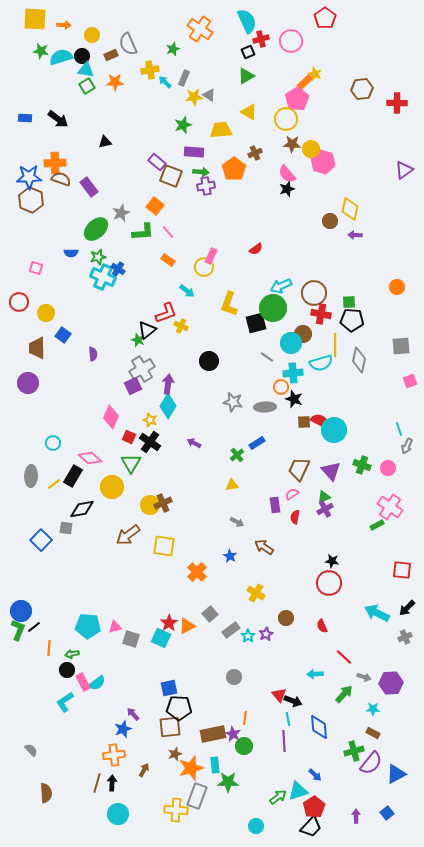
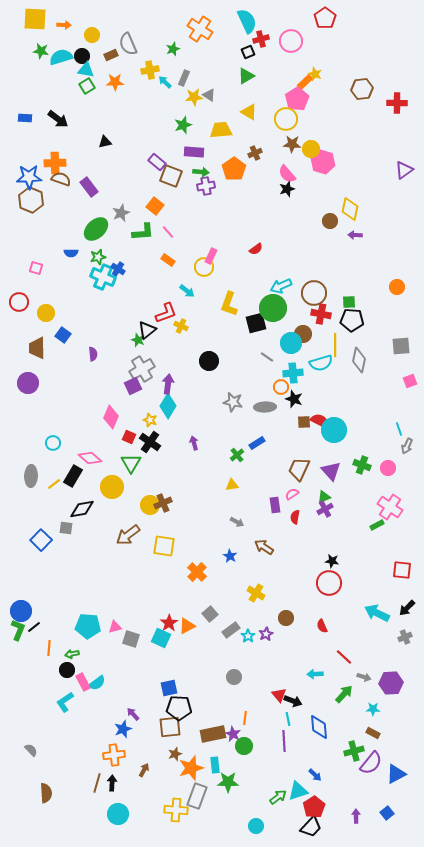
purple arrow at (194, 443): rotated 48 degrees clockwise
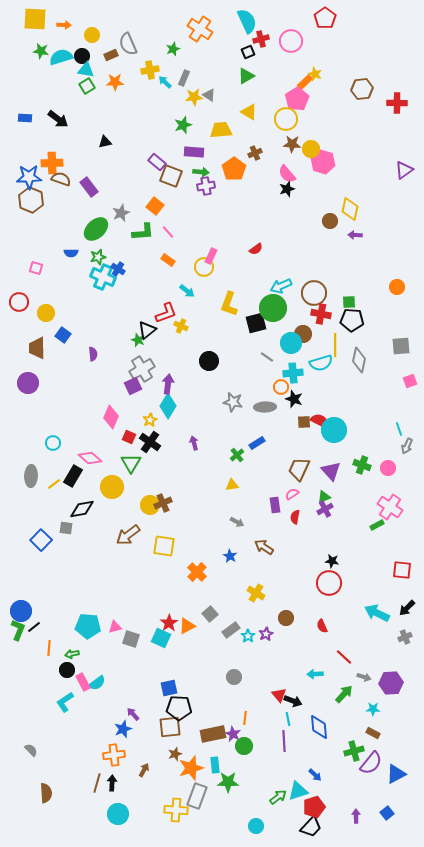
orange cross at (55, 163): moved 3 px left
yellow star at (150, 420): rotated 24 degrees clockwise
red pentagon at (314, 807): rotated 15 degrees clockwise
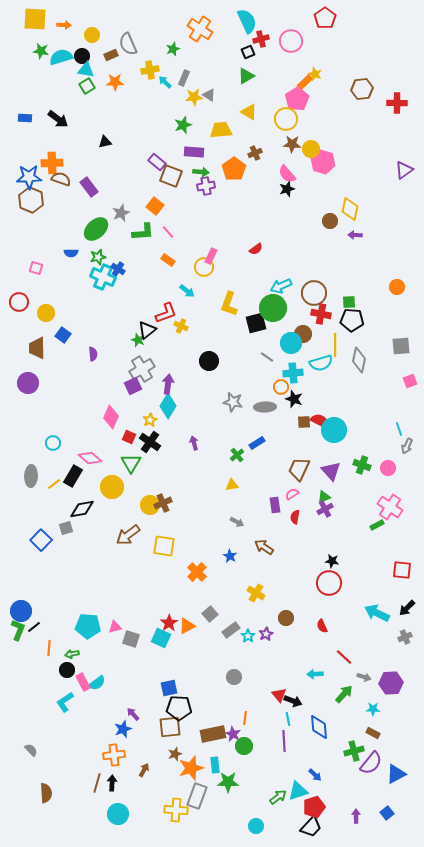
gray square at (66, 528): rotated 24 degrees counterclockwise
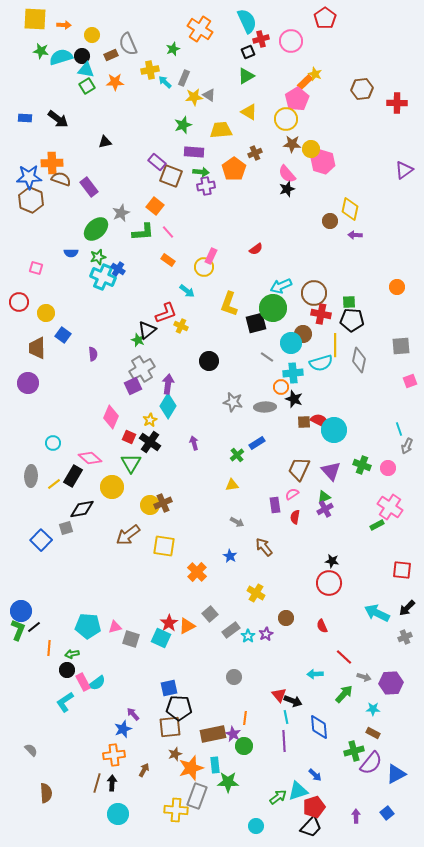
brown arrow at (264, 547): rotated 18 degrees clockwise
cyan line at (288, 719): moved 2 px left, 2 px up
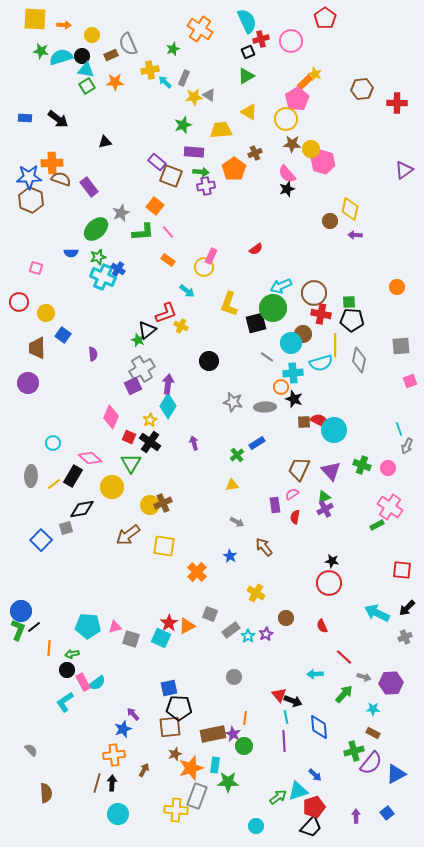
gray square at (210, 614): rotated 28 degrees counterclockwise
cyan rectangle at (215, 765): rotated 14 degrees clockwise
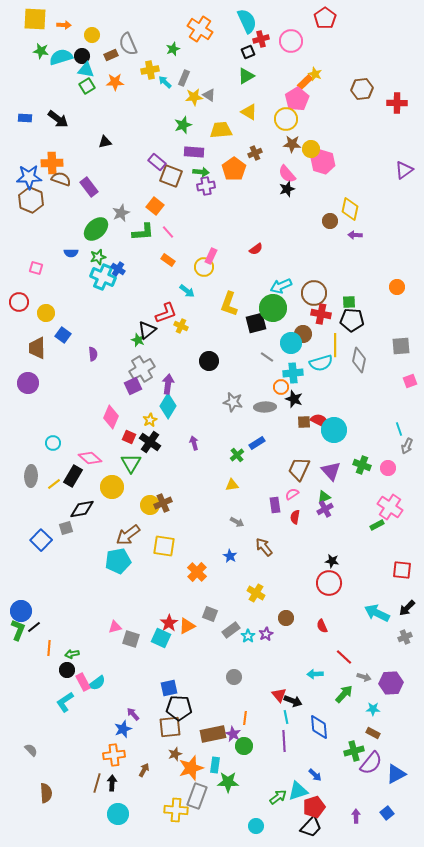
cyan pentagon at (88, 626): moved 30 px right, 65 px up; rotated 15 degrees counterclockwise
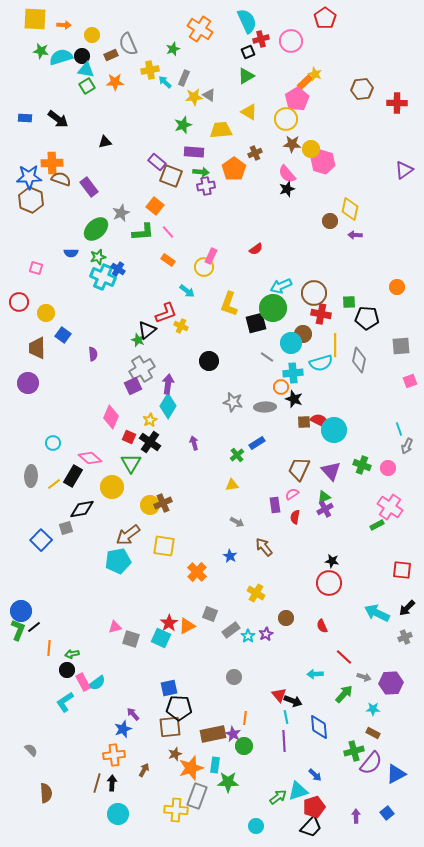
black pentagon at (352, 320): moved 15 px right, 2 px up
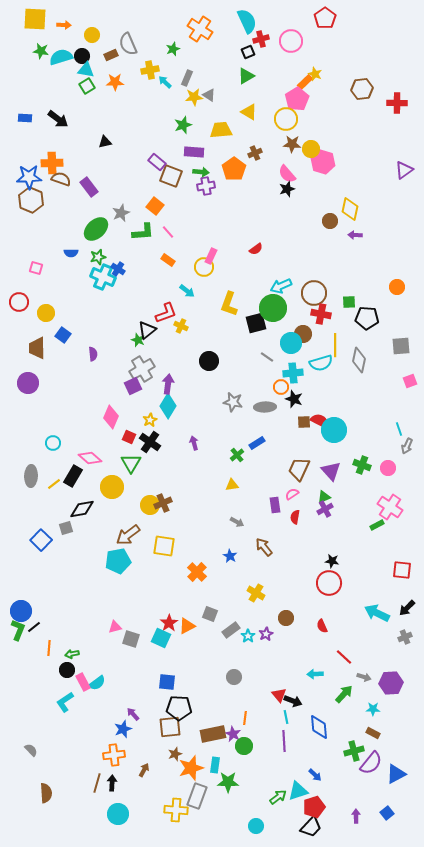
gray rectangle at (184, 78): moved 3 px right
blue square at (169, 688): moved 2 px left, 6 px up; rotated 18 degrees clockwise
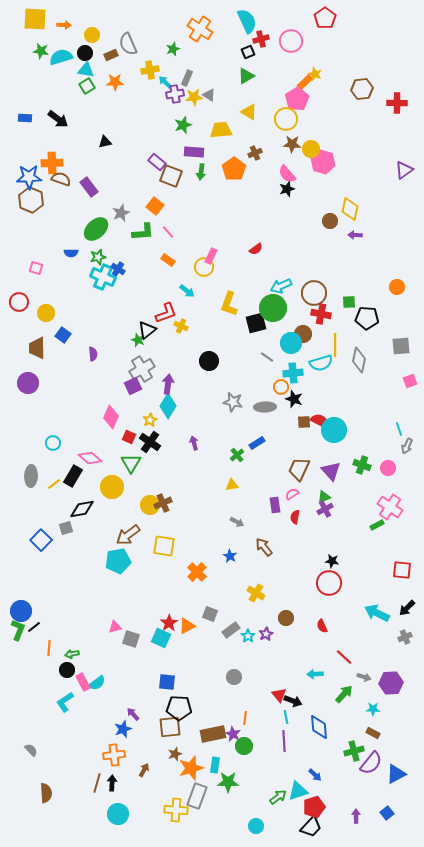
black circle at (82, 56): moved 3 px right, 3 px up
green arrow at (201, 172): rotated 91 degrees clockwise
purple cross at (206, 186): moved 31 px left, 92 px up
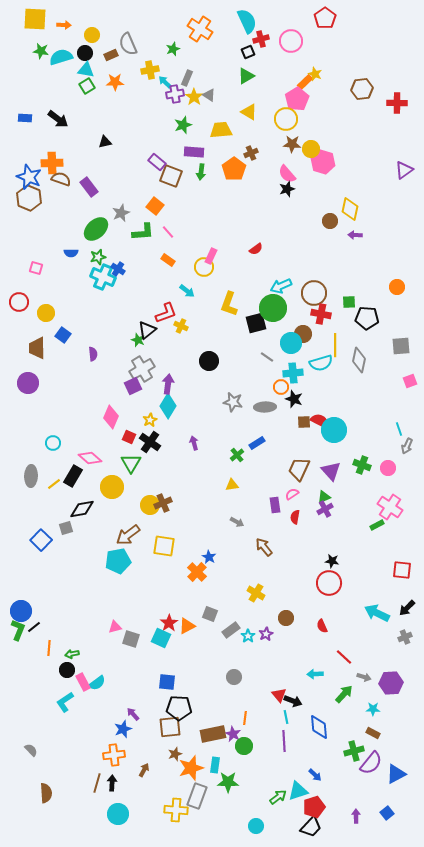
yellow star at (194, 97): rotated 30 degrees counterclockwise
brown cross at (255, 153): moved 4 px left
blue star at (29, 177): rotated 25 degrees clockwise
brown hexagon at (31, 200): moved 2 px left, 2 px up
blue star at (230, 556): moved 21 px left, 1 px down
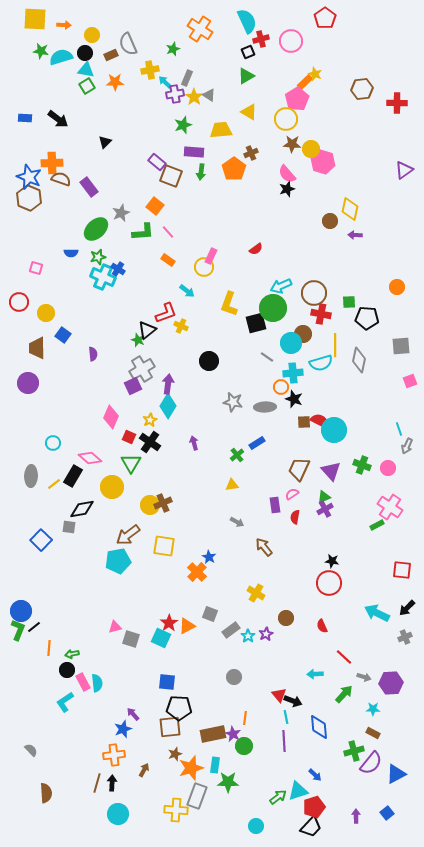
black triangle at (105, 142): rotated 32 degrees counterclockwise
gray square at (66, 528): moved 3 px right, 1 px up; rotated 24 degrees clockwise
cyan semicircle at (97, 683): rotated 60 degrees counterclockwise
